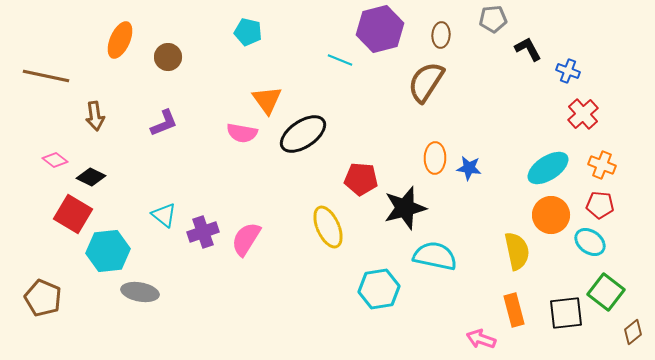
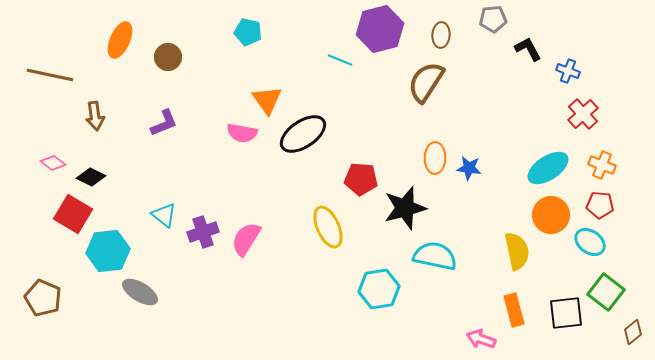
brown line at (46, 76): moved 4 px right, 1 px up
pink diamond at (55, 160): moved 2 px left, 3 px down
gray ellipse at (140, 292): rotated 21 degrees clockwise
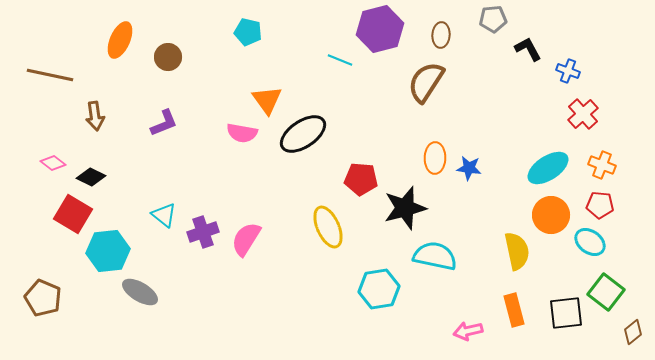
pink arrow at (481, 339): moved 13 px left, 8 px up; rotated 32 degrees counterclockwise
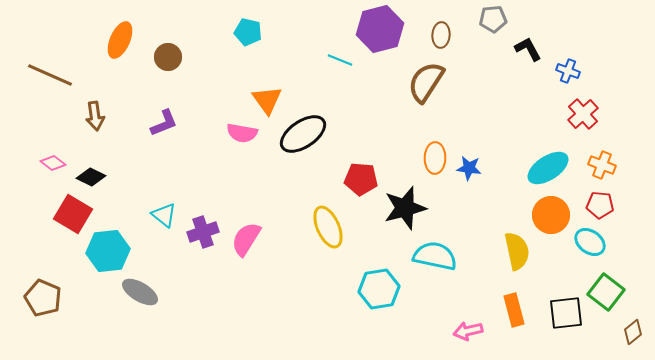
brown line at (50, 75): rotated 12 degrees clockwise
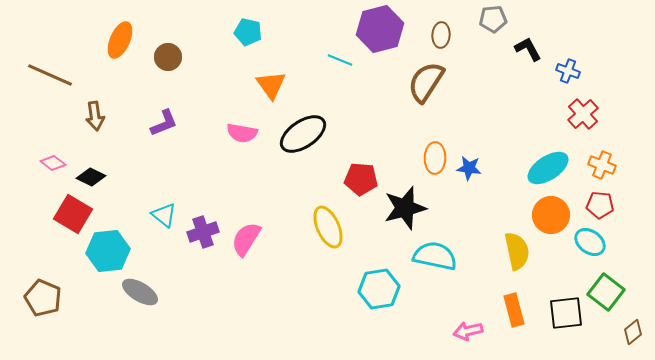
orange triangle at (267, 100): moved 4 px right, 15 px up
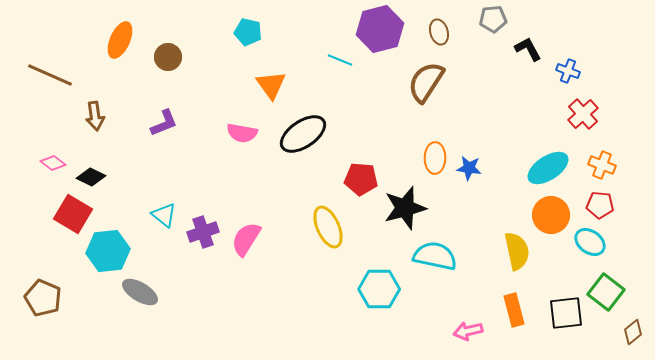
brown ellipse at (441, 35): moved 2 px left, 3 px up; rotated 20 degrees counterclockwise
cyan hexagon at (379, 289): rotated 9 degrees clockwise
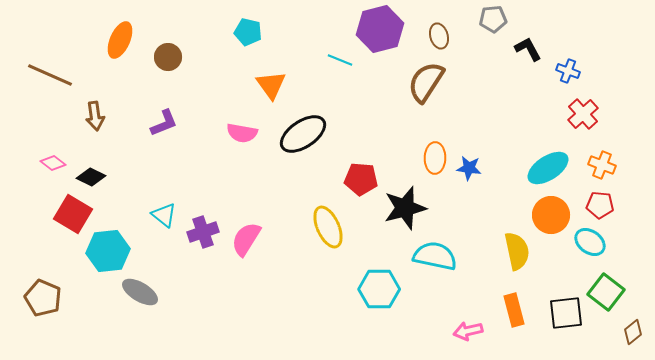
brown ellipse at (439, 32): moved 4 px down
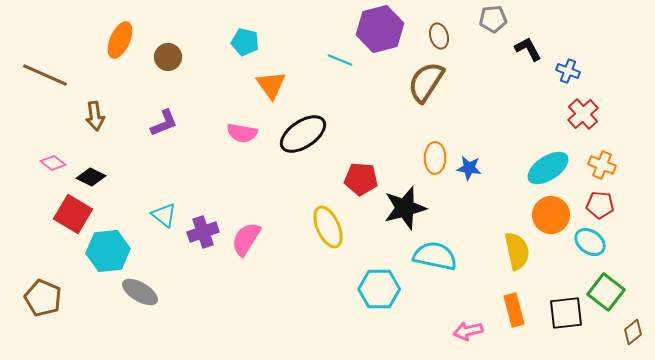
cyan pentagon at (248, 32): moved 3 px left, 10 px down
brown line at (50, 75): moved 5 px left
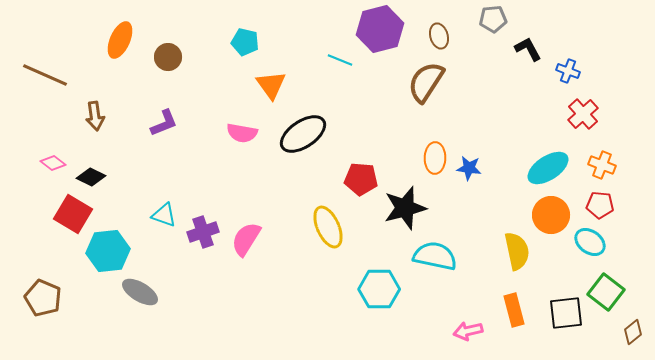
cyan triangle at (164, 215): rotated 20 degrees counterclockwise
